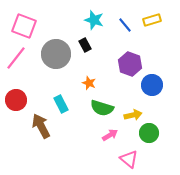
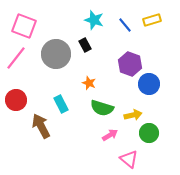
blue circle: moved 3 px left, 1 px up
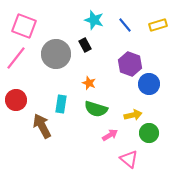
yellow rectangle: moved 6 px right, 5 px down
cyan rectangle: rotated 36 degrees clockwise
green semicircle: moved 6 px left, 1 px down
brown arrow: moved 1 px right
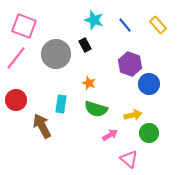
yellow rectangle: rotated 66 degrees clockwise
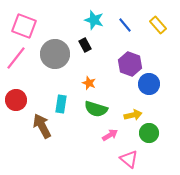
gray circle: moved 1 px left
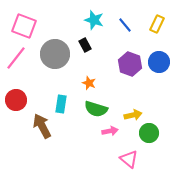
yellow rectangle: moved 1 px left, 1 px up; rotated 66 degrees clockwise
blue circle: moved 10 px right, 22 px up
pink arrow: moved 4 px up; rotated 21 degrees clockwise
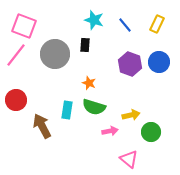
black rectangle: rotated 32 degrees clockwise
pink line: moved 3 px up
cyan rectangle: moved 6 px right, 6 px down
green semicircle: moved 2 px left, 2 px up
yellow arrow: moved 2 px left
green circle: moved 2 px right, 1 px up
